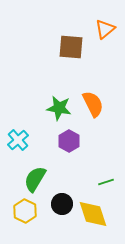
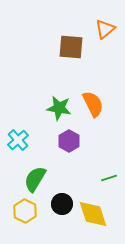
green line: moved 3 px right, 4 px up
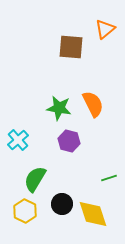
purple hexagon: rotated 15 degrees counterclockwise
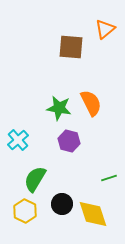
orange semicircle: moved 2 px left, 1 px up
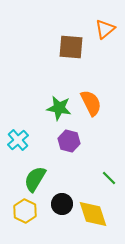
green line: rotated 63 degrees clockwise
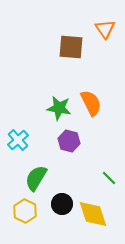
orange triangle: rotated 25 degrees counterclockwise
green semicircle: moved 1 px right, 1 px up
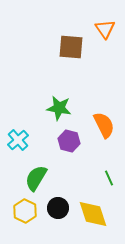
orange semicircle: moved 13 px right, 22 px down
green line: rotated 21 degrees clockwise
black circle: moved 4 px left, 4 px down
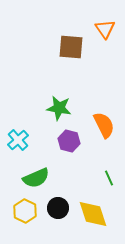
green semicircle: rotated 144 degrees counterclockwise
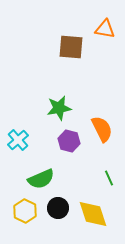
orange triangle: rotated 45 degrees counterclockwise
green star: rotated 20 degrees counterclockwise
orange semicircle: moved 2 px left, 4 px down
green semicircle: moved 5 px right, 1 px down
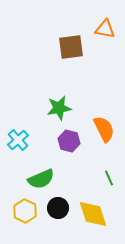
brown square: rotated 12 degrees counterclockwise
orange semicircle: moved 2 px right
